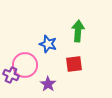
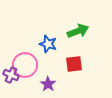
green arrow: rotated 65 degrees clockwise
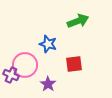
green arrow: moved 10 px up
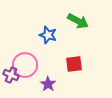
green arrow: rotated 50 degrees clockwise
blue star: moved 9 px up
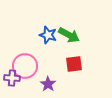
green arrow: moved 9 px left, 14 px down
pink circle: moved 1 px down
purple cross: moved 1 px right, 3 px down; rotated 21 degrees counterclockwise
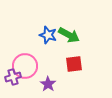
purple cross: moved 1 px right, 1 px up; rotated 21 degrees counterclockwise
